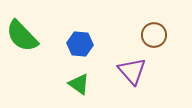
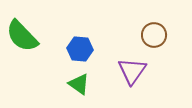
blue hexagon: moved 5 px down
purple triangle: rotated 16 degrees clockwise
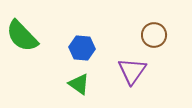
blue hexagon: moved 2 px right, 1 px up
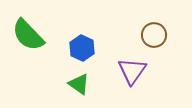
green semicircle: moved 6 px right, 1 px up
blue hexagon: rotated 20 degrees clockwise
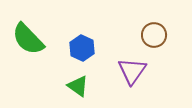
green semicircle: moved 4 px down
green triangle: moved 1 px left, 2 px down
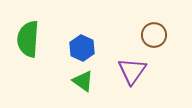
green semicircle: rotated 48 degrees clockwise
green triangle: moved 5 px right, 5 px up
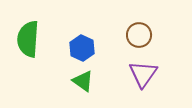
brown circle: moved 15 px left
purple triangle: moved 11 px right, 3 px down
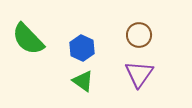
green semicircle: rotated 48 degrees counterclockwise
purple triangle: moved 4 px left
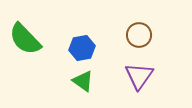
green semicircle: moved 3 px left
blue hexagon: rotated 25 degrees clockwise
purple triangle: moved 2 px down
